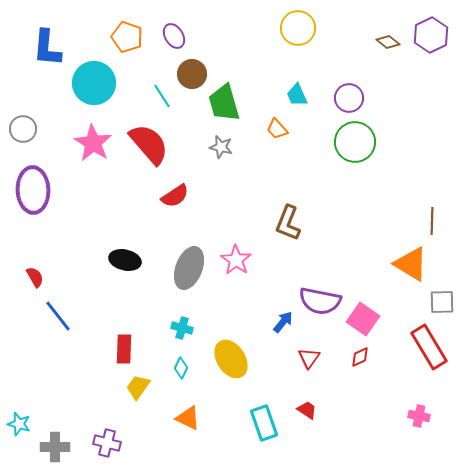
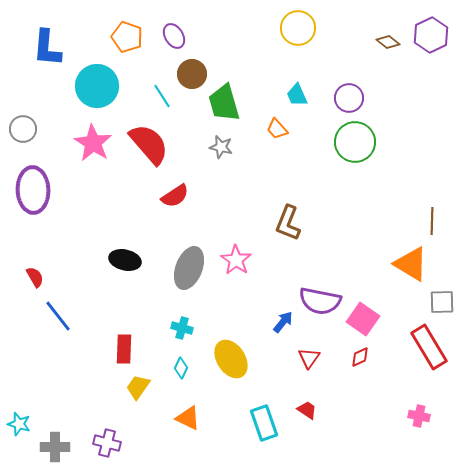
cyan circle at (94, 83): moved 3 px right, 3 px down
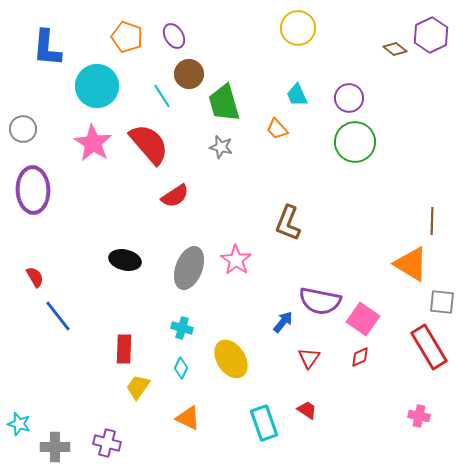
brown diamond at (388, 42): moved 7 px right, 7 px down
brown circle at (192, 74): moved 3 px left
gray square at (442, 302): rotated 8 degrees clockwise
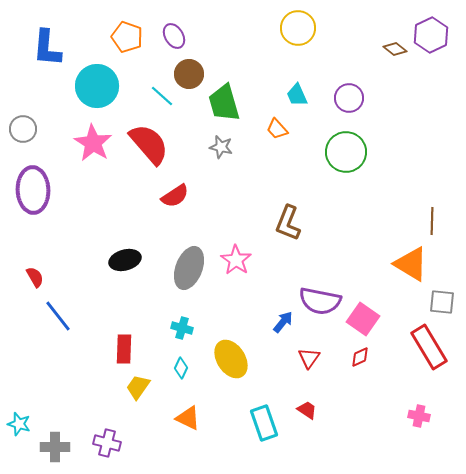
cyan line at (162, 96): rotated 15 degrees counterclockwise
green circle at (355, 142): moved 9 px left, 10 px down
black ellipse at (125, 260): rotated 28 degrees counterclockwise
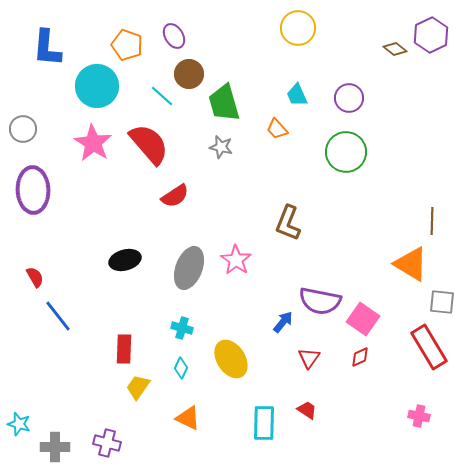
orange pentagon at (127, 37): moved 8 px down
cyan rectangle at (264, 423): rotated 20 degrees clockwise
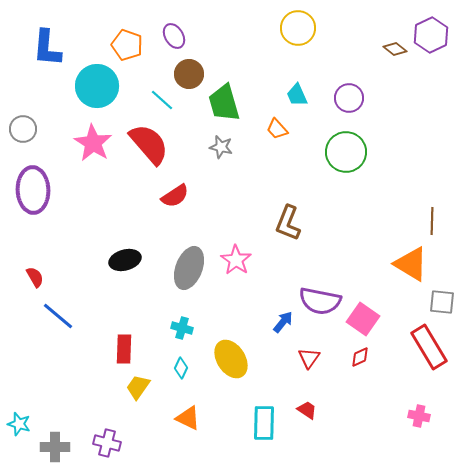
cyan line at (162, 96): moved 4 px down
blue line at (58, 316): rotated 12 degrees counterclockwise
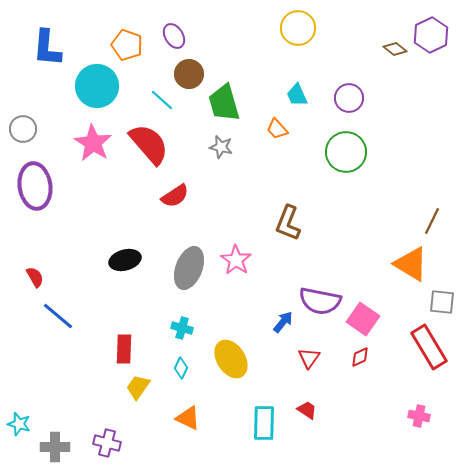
purple ellipse at (33, 190): moved 2 px right, 4 px up; rotated 6 degrees counterclockwise
brown line at (432, 221): rotated 24 degrees clockwise
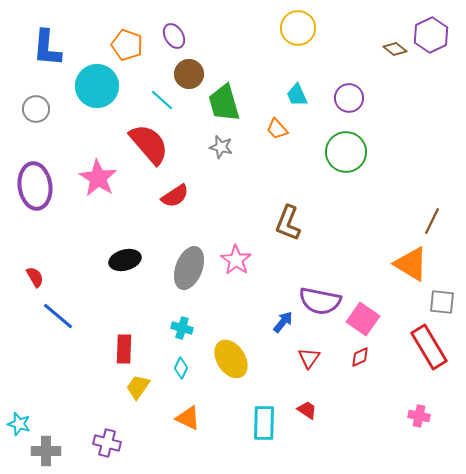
gray circle at (23, 129): moved 13 px right, 20 px up
pink star at (93, 143): moved 5 px right, 35 px down
gray cross at (55, 447): moved 9 px left, 4 px down
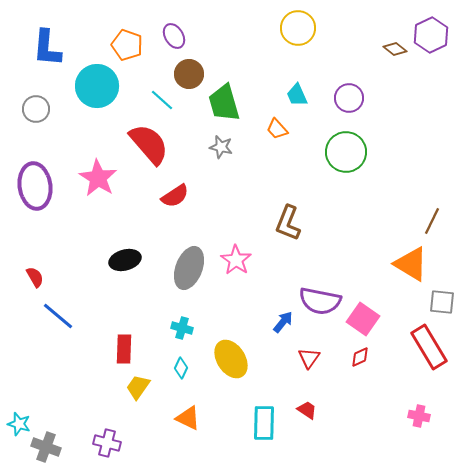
gray cross at (46, 451): moved 4 px up; rotated 20 degrees clockwise
